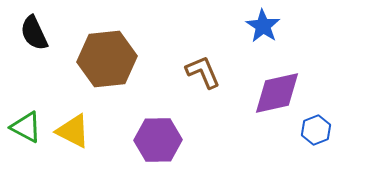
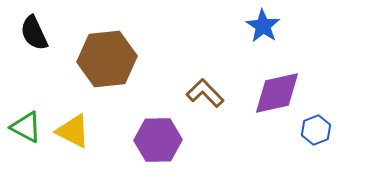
brown L-shape: moved 2 px right, 21 px down; rotated 21 degrees counterclockwise
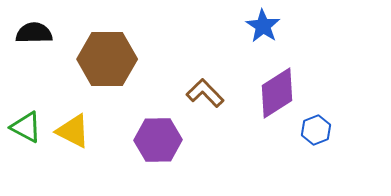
black semicircle: rotated 114 degrees clockwise
brown hexagon: rotated 6 degrees clockwise
purple diamond: rotated 20 degrees counterclockwise
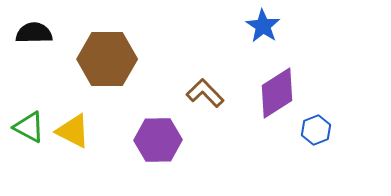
green triangle: moved 3 px right
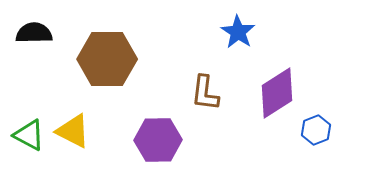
blue star: moved 25 px left, 6 px down
brown L-shape: rotated 129 degrees counterclockwise
green triangle: moved 8 px down
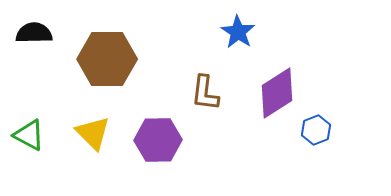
yellow triangle: moved 20 px right, 2 px down; rotated 18 degrees clockwise
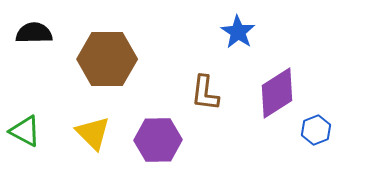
green triangle: moved 4 px left, 4 px up
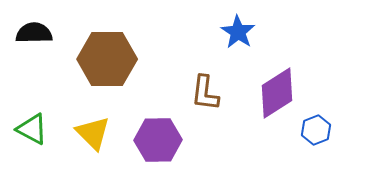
green triangle: moved 7 px right, 2 px up
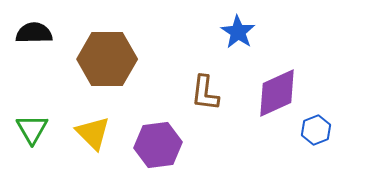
purple diamond: rotated 8 degrees clockwise
green triangle: rotated 32 degrees clockwise
purple hexagon: moved 5 px down; rotated 6 degrees counterclockwise
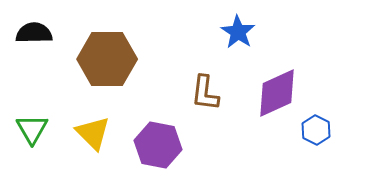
blue hexagon: rotated 12 degrees counterclockwise
purple hexagon: rotated 18 degrees clockwise
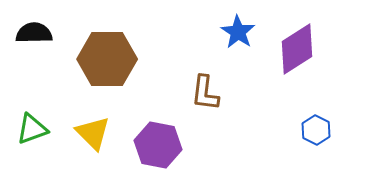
purple diamond: moved 20 px right, 44 px up; rotated 8 degrees counterclockwise
green triangle: rotated 40 degrees clockwise
